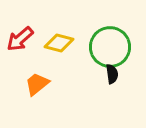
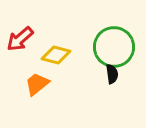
yellow diamond: moved 3 px left, 12 px down
green circle: moved 4 px right
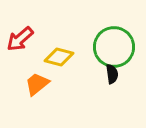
yellow diamond: moved 3 px right, 2 px down
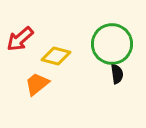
green circle: moved 2 px left, 3 px up
yellow diamond: moved 3 px left, 1 px up
black semicircle: moved 5 px right
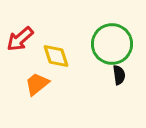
yellow diamond: rotated 56 degrees clockwise
black semicircle: moved 2 px right, 1 px down
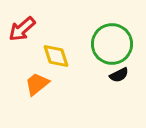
red arrow: moved 2 px right, 10 px up
black semicircle: rotated 72 degrees clockwise
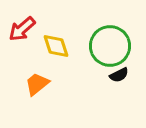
green circle: moved 2 px left, 2 px down
yellow diamond: moved 10 px up
